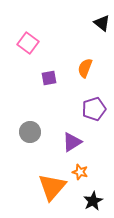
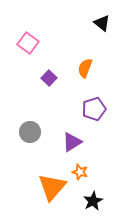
purple square: rotated 35 degrees counterclockwise
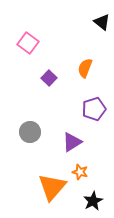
black triangle: moved 1 px up
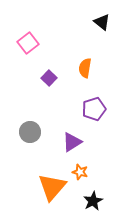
pink square: rotated 15 degrees clockwise
orange semicircle: rotated 12 degrees counterclockwise
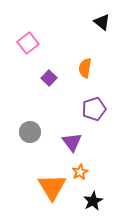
purple triangle: rotated 35 degrees counterclockwise
orange star: rotated 28 degrees clockwise
orange triangle: rotated 12 degrees counterclockwise
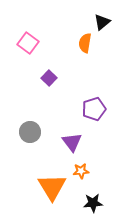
black triangle: rotated 42 degrees clockwise
pink square: rotated 15 degrees counterclockwise
orange semicircle: moved 25 px up
orange star: moved 1 px right, 1 px up; rotated 21 degrees clockwise
black star: moved 2 px down; rotated 24 degrees clockwise
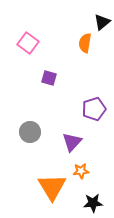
purple square: rotated 28 degrees counterclockwise
purple triangle: rotated 20 degrees clockwise
